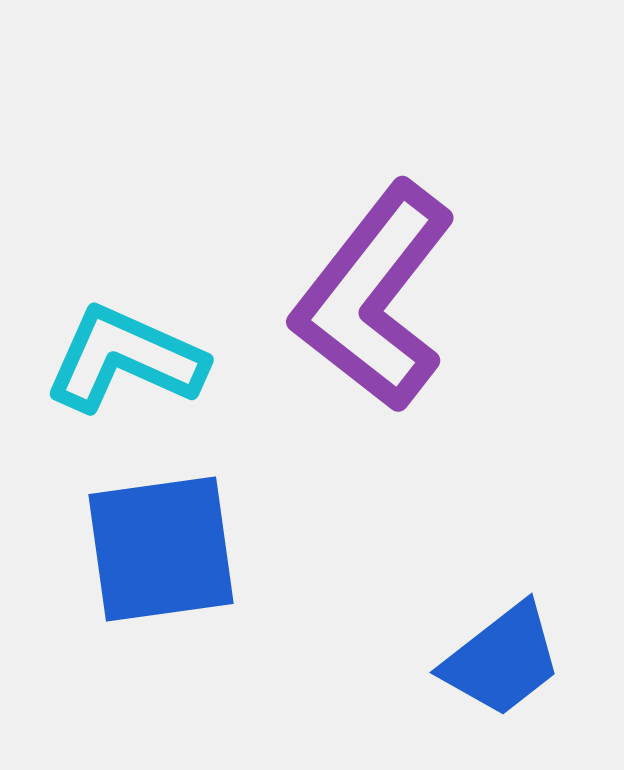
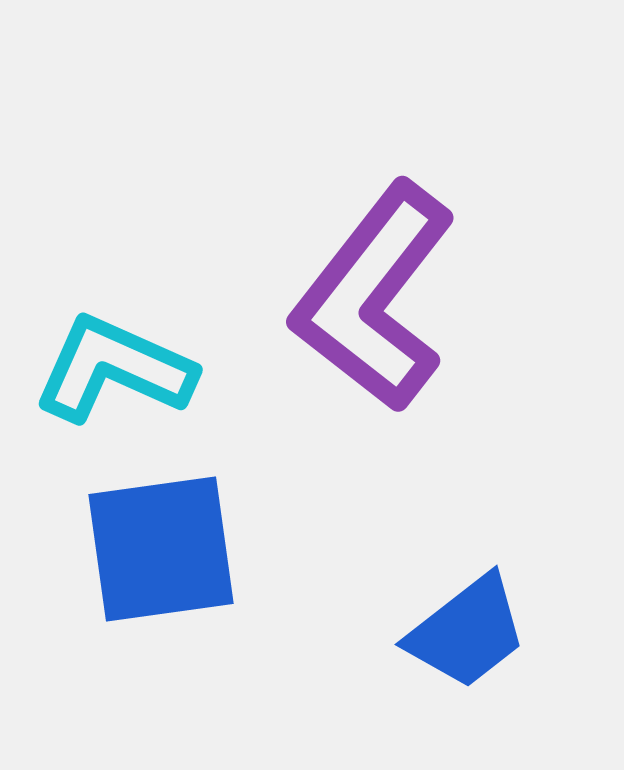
cyan L-shape: moved 11 px left, 10 px down
blue trapezoid: moved 35 px left, 28 px up
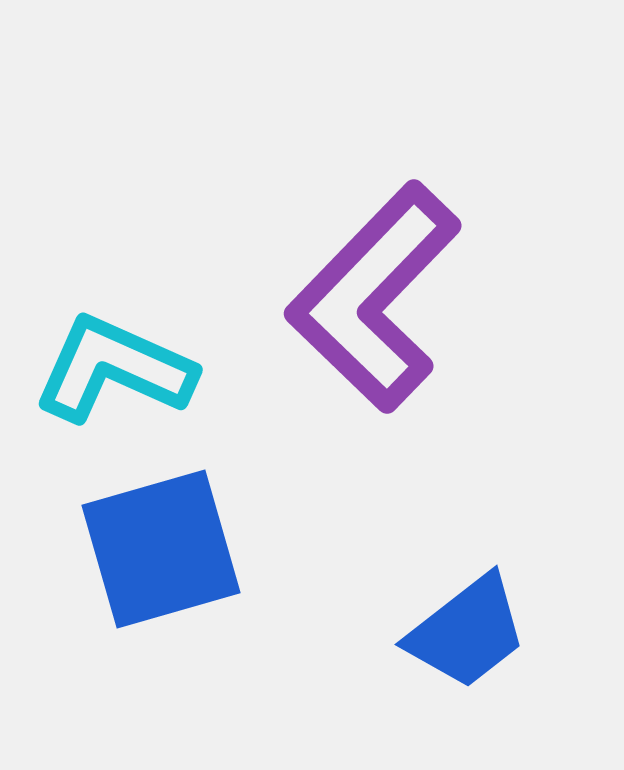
purple L-shape: rotated 6 degrees clockwise
blue square: rotated 8 degrees counterclockwise
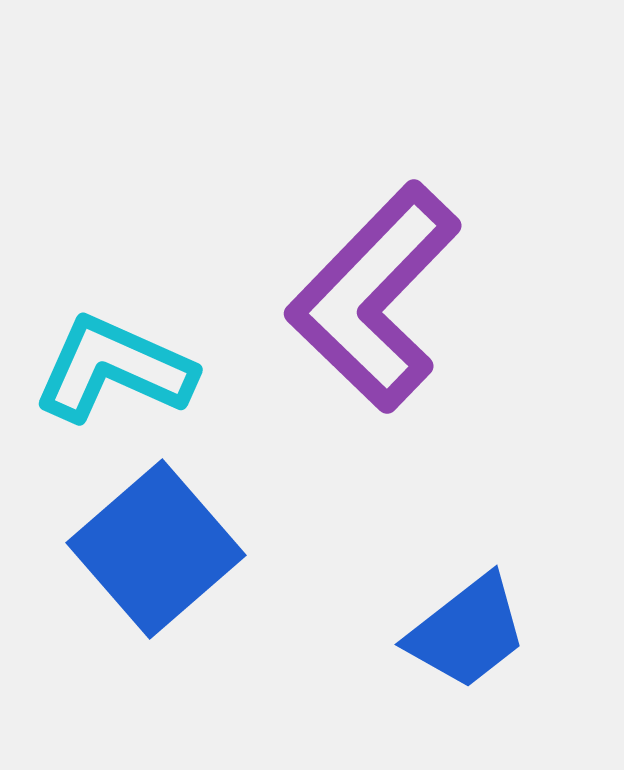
blue square: moved 5 px left; rotated 25 degrees counterclockwise
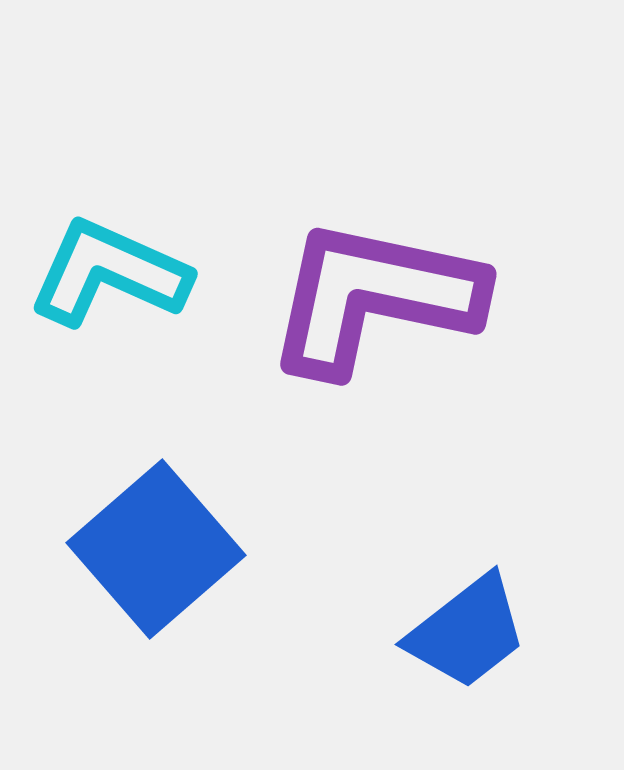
purple L-shape: rotated 58 degrees clockwise
cyan L-shape: moved 5 px left, 96 px up
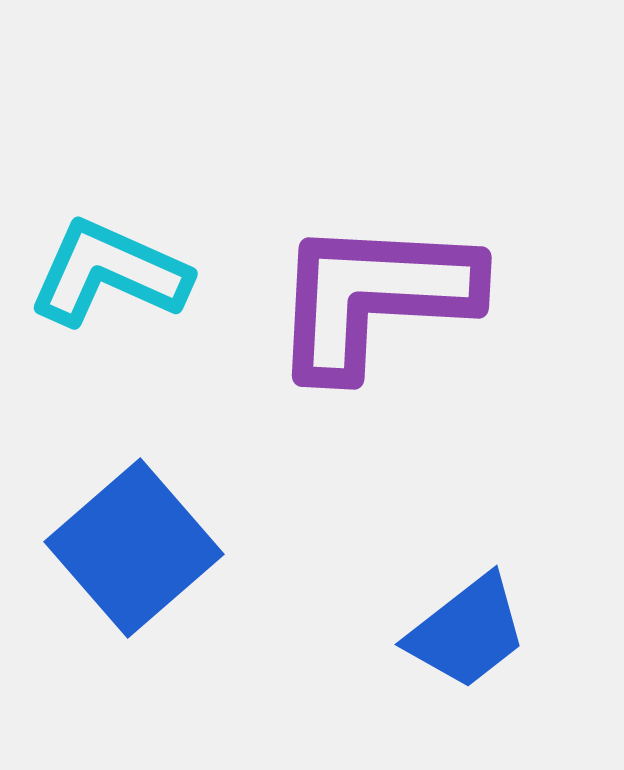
purple L-shape: rotated 9 degrees counterclockwise
blue square: moved 22 px left, 1 px up
